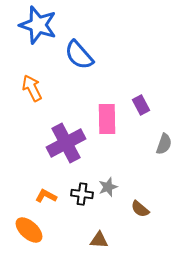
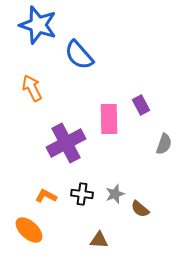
pink rectangle: moved 2 px right
gray star: moved 7 px right, 7 px down
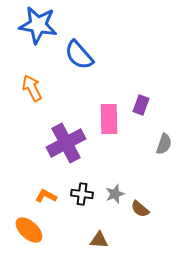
blue star: rotated 9 degrees counterclockwise
purple rectangle: rotated 48 degrees clockwise
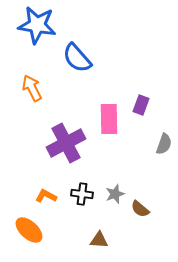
blue star: moved 1 px left
blue semicircle: moved 2 px left, 3 px down
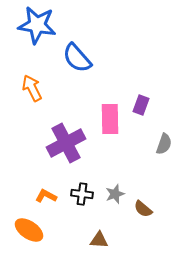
pink rectangle: moved 1 px right
brown semicircle: moved 3 px right
orange ellipse: rotated 8 degrees counterclockwise
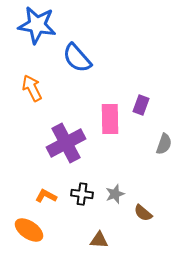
brown semicircle: moved 4 px down
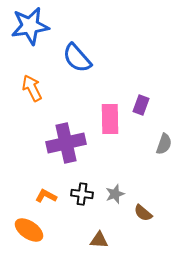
blue star: moved 7 px left, 1 px down; rotated 18 degrees counterclockwise
purple cross: rotated 15 degrees clockwise
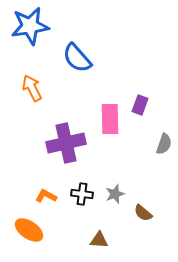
purple rectangle: moved 1 px left
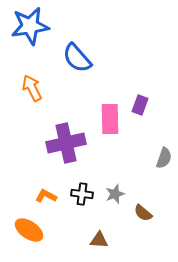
gray semicircle: moved 14 px down
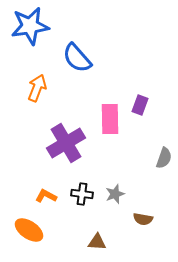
orange arrow: moved 5 px right; rotated 48 degrees clockwise
purple cross: rotated 18 degrees counterclockwise
brown semicircle: moved 6 px down; rotated 30 degrees counterclockwise
brown triangle: moved 2 px left, 2 px down
